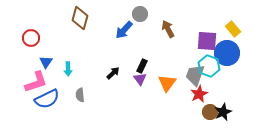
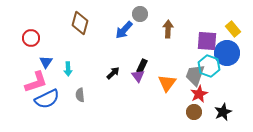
brown diamond: moved 5 px down
brown arrow: rotated 30 degrees clockwise
purple triangle: moved 2 px left, 3 px up
brown circle: moved 16 px left
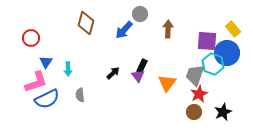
brown diamond: moved 6 px right
cyan hexagon: moved 4 px right, 2 px up
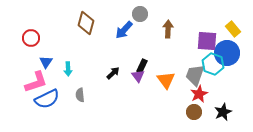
orange triangle: moved 1 px left, 3 px up; rotated 12 degrees counterclockwise
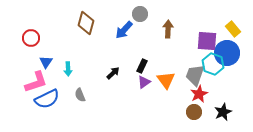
purple triangle: moved 6 px right, 6 px down; rotated 32 degrees clockwise
gray semicircle: rotated 16 degrees counterclockwise
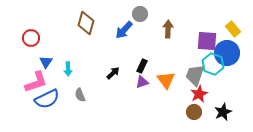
purple triangle: moved 2 px left; rotated 16 degrees clockwise
